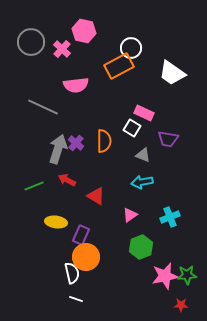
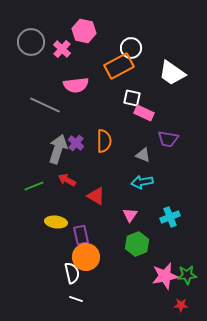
gray line: moved 2 px right, 2 px up
white square: moved 30 px up; rotated 18 degrees counterclockwise
pink triangle: rotated 21 degrees counterclockwise
purple rectangle: rotated 36 degrees counterclockwise
green hexagon: moved 4 px left, 3 px up
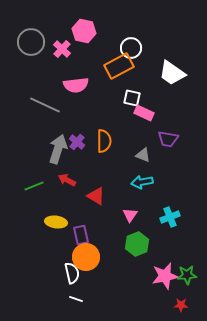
purple cross: moved 1 px right, 1 px up
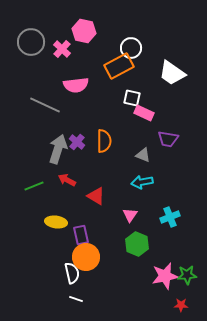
green hexagon: rotated 15 degrees counterclockwise
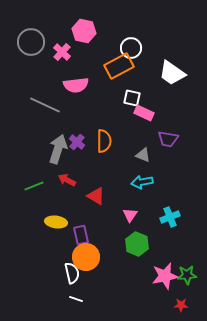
pink cross: moved 3 px down
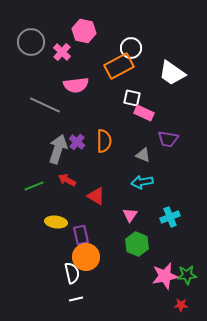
white line: rotated 32 degrees counterclockwise
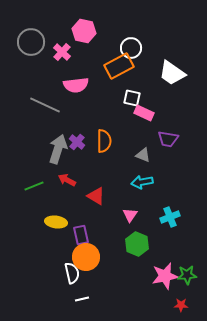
white line: moved 6 px right
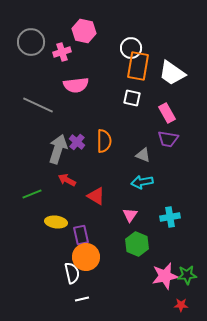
pink cross: rotated 30 degrees clockwise
orange rectangle: moved 19 px right; rotated 52 degrees counterclockwise
gray line: moved 7 px left
pink rectangle: moved 23 px right; rotated 36 degrees clockwise
green line: moved 2 px left, 8 px down
cyan cross: rotated 12 degrees clockwise
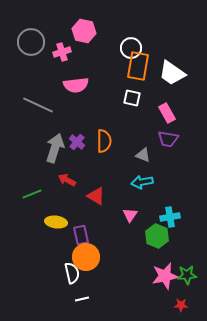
gray arrow: moved 3 px left, 1 px up
green hexagon: moved 20 px right, 8 px up
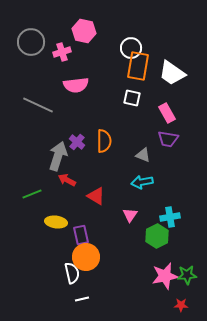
gray arrow: moved 3 px right, 8 px down
green hexagon: rotated 10 degrees clockwise
